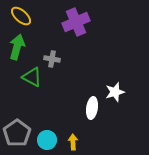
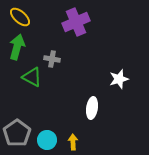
yellow ellipse: moved 1 px left, 1 px down
white star: moved 4 px right, 13 px up
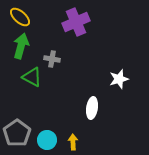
green arrow: moved 4 px right, 1 px up
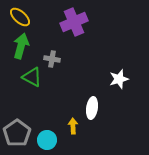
purple cross: moved 2 px left
yellow arrow: moved 16 px up
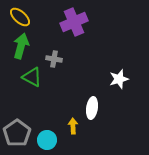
gray cross: moved 2 px right
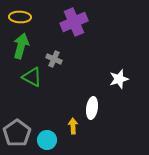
yellow ellipse: rotated 40 degrees counterclockwise
gray cross: rotated 14 degrees clockwise
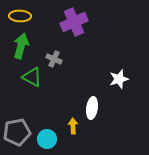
yellow ellipse: moved 1 px up
gray pentagon: moved 1 px up; rotated 24 degrees clockwise
cyan circle: moved 1 px up
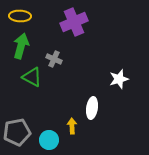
yellow arrow: moved 1 px left
cyan circle: moved 2 px right, 1 px down
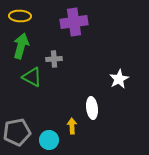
purple cross: rotated 16 degrees clockwise
gray cross: rotated 28 degrees counterclockwise
white star: rotated 12 degrees counterclockwise
white ellipse: rotated 15 degrees counterclockwise
